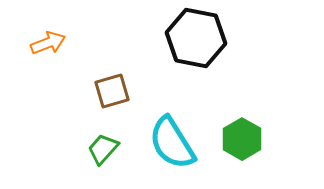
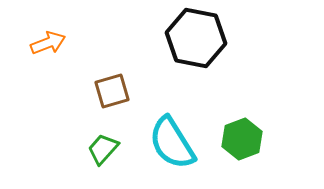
green hexagon: rotated 9 degrees clockwise
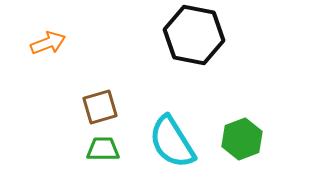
black hexagon: moved 2 px left, 3 px up
brown square: moved 12 px left, 16 px down
cyan semicircle: moved 1 px up
green trapezoid: rotated 48 degrees clockwise
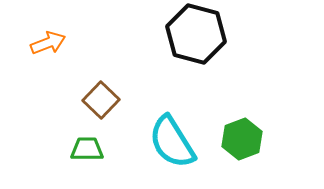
black hexagon: moved 2 px right, 1 px up; rotated 4 degrees clockwise
brown square: moved 1 px right, 7 px up; rotated 30 degrees counterclockwise
green trapezoid: moved 16 px left
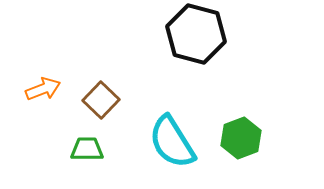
orange arrow: moved 5 px left, 46 px down
green hexagon: moved 1 px left, 1 px up
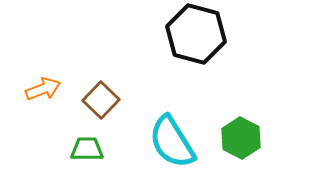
green hexagon: rotated 12 degrees counterclockwise
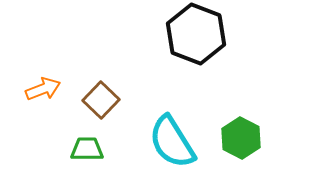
black hexagon: rotated 6 degrees clockwise
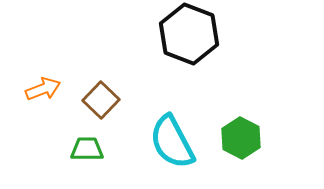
black hexagon: moved 7 px left
cyan semicircle: rotated 4 degrees clockwise
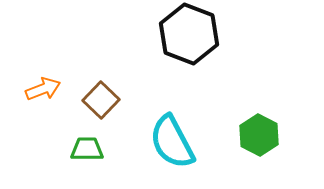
green hexagon: moved 18 px right, 3 px up
